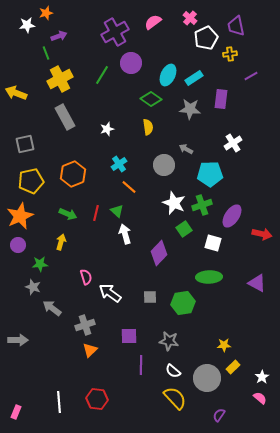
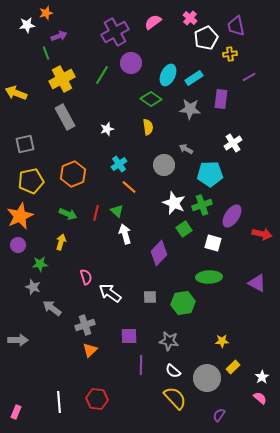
purple line at (251, 76): moved 2 px left, 1 px down
yellow cross at (60, 79): moved 2 px right
yellow star at (224, 345): moved 2 px left, 4 px up
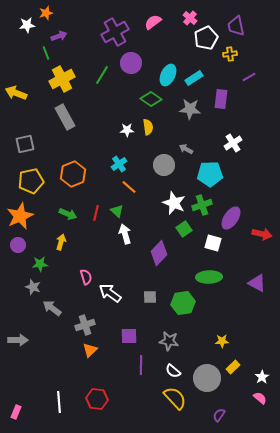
white star at (107, 129): moved 20 px right, 1 px down; rotated 16 degrees clockwise
purple ellipse at (232, 216): moved 1 px left, 2 px down
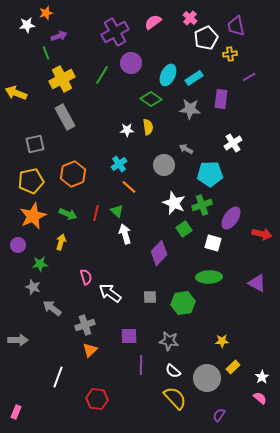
gray square at (25, 144): moved 10 px right
orange star at (20, 216): moved 13 px right
white line at (59, 402): moved 1 px left, 25 px up; rotated 25 degrees clockwise
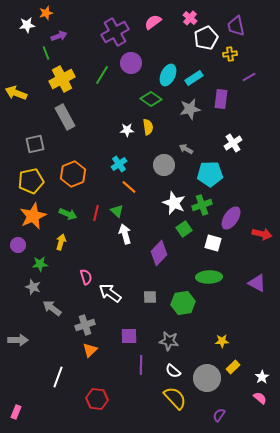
gray star at (190, 109): rotated 15 degrees counterclockwise
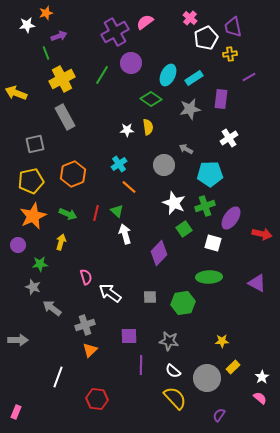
pink semicircle at (153, 22): moved 8 px left
purple trapezoid at (236, 26): moved 3 px left, 1 px down
white cross at (233, 143): moved 4 px left, 5 px up
green cross at (202, 205): moved 3 px right, 1 px down
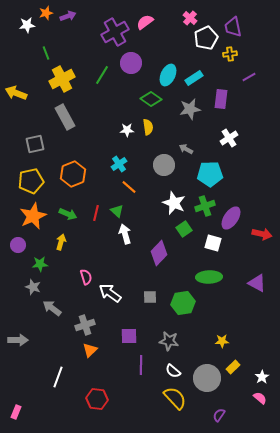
purple arrow at (59, 36): moved 9 px right, 20 px up
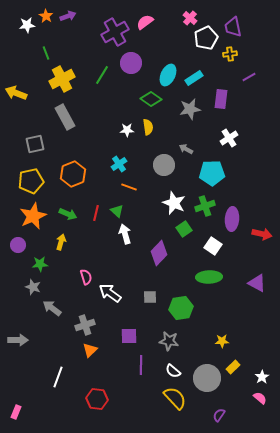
orange star at (46, 13): moved 3 px down; rotated 24 degrees counterclockwise
cyan pentagon at (210, 174): moved 2 px right, 1 px up
orange line at (129, 187): rotated 21 degrees counterclockwise
purple ellipse at (231, 218): moved 1 px right, 1 px down; rotated 30 degrees counterclockwise
white square at (213, 243): moved 3 px down; rotated 18 degrees clockwise
green hexagon at (183, 303): moved 2 px left, 5 px down
